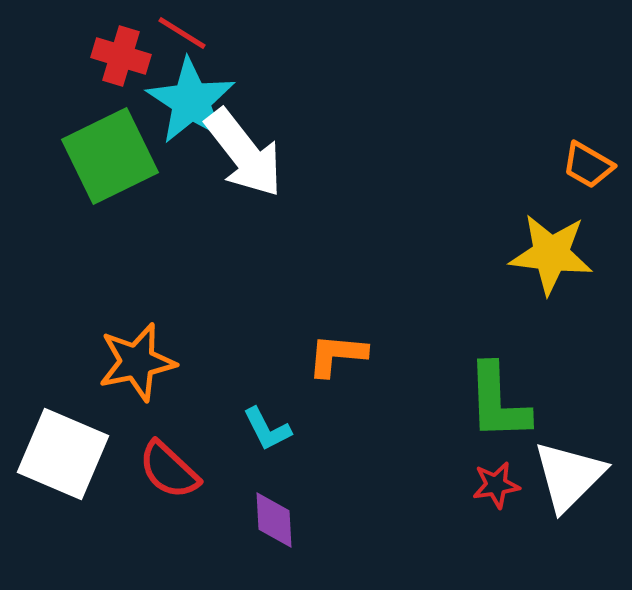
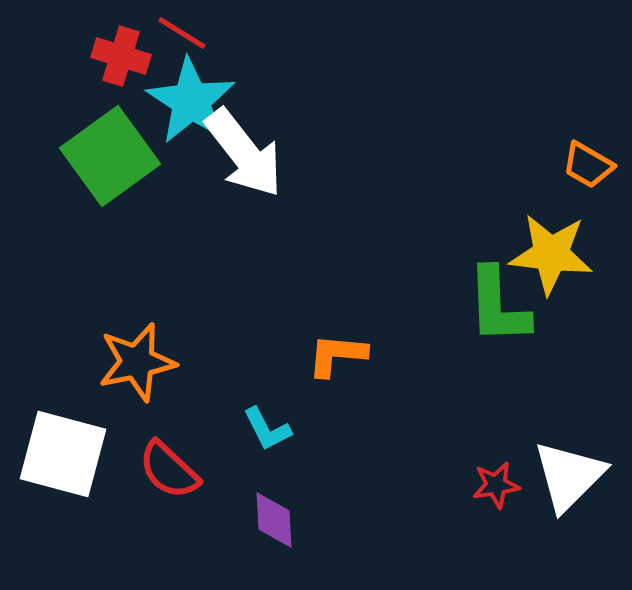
green square: rotated 10 degrees counterclockwise
green L-shape: moved 96 px up
white square: rotated 8 degrees counterclockwise
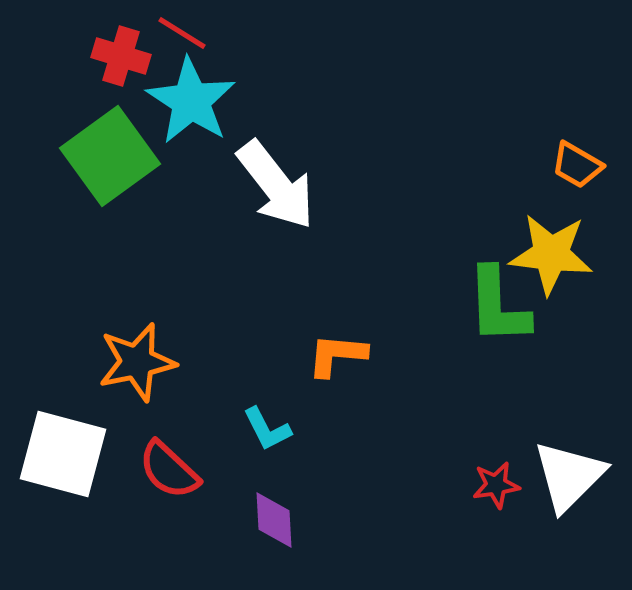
white arrow: moved 32 px right, 32 px down
orange trapezoid: moved 11 px left
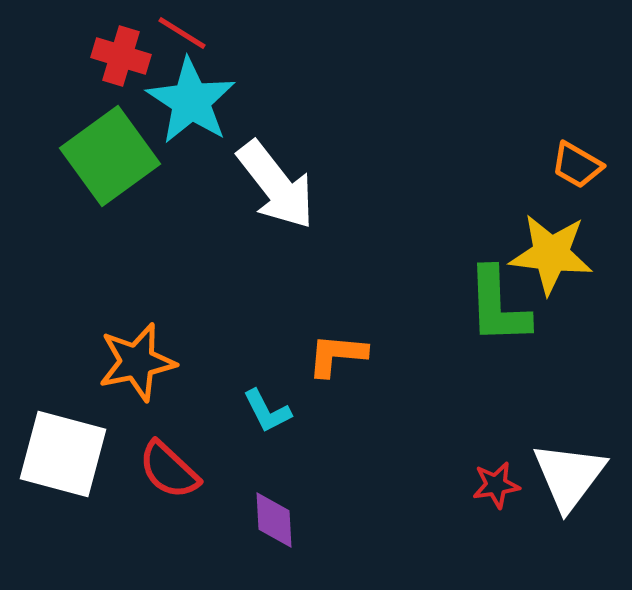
cyan L-shape: moved 18 px up
white triangle: rotated 8 degrees counterclockwise
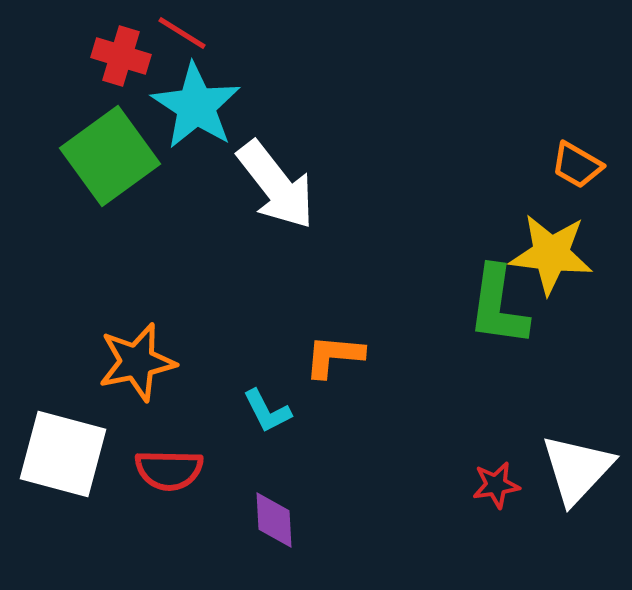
cyan star: moved 5 px right, 5 px down
green L-shape: rotated 10 degrees clockwise
orange L-shape: moved 3 px left, 1 px down
red semicircle: rotated 42 degrees counterclockwise
white triangle: moved 8 px right, 7 px up; rotated 6 degrees clockwise
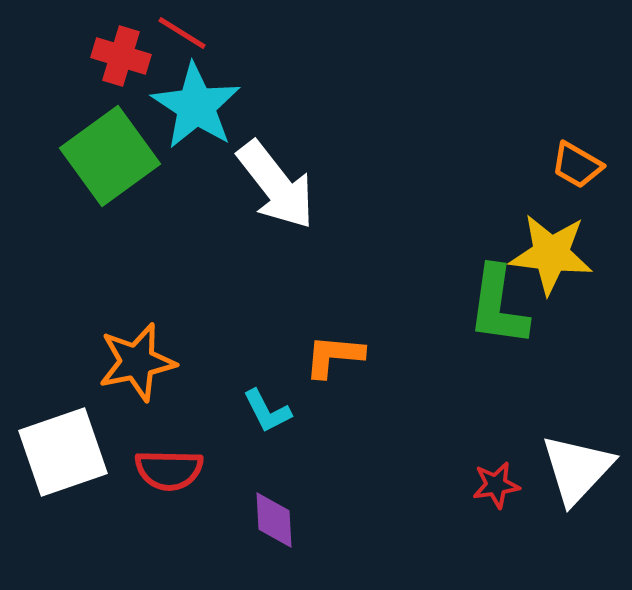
white square: moved 2 px up; rotated 34 degrees counterclockwise
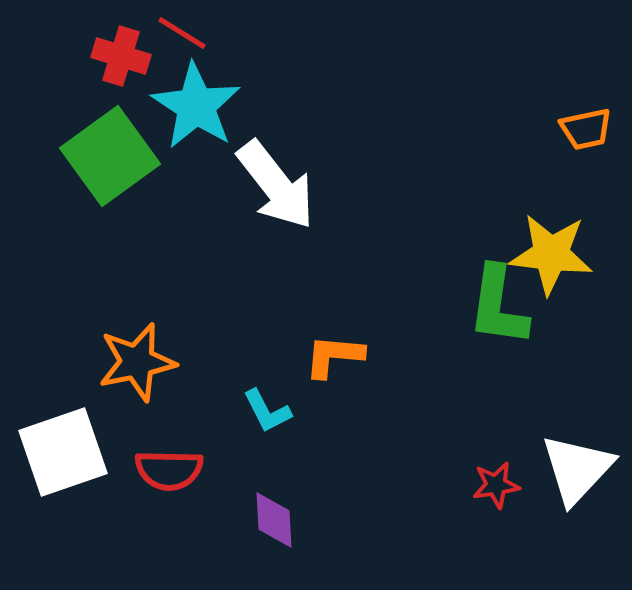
orange trapezoid: moved 9 px right, 36 px up; rotated 42 degrees counterclockwise
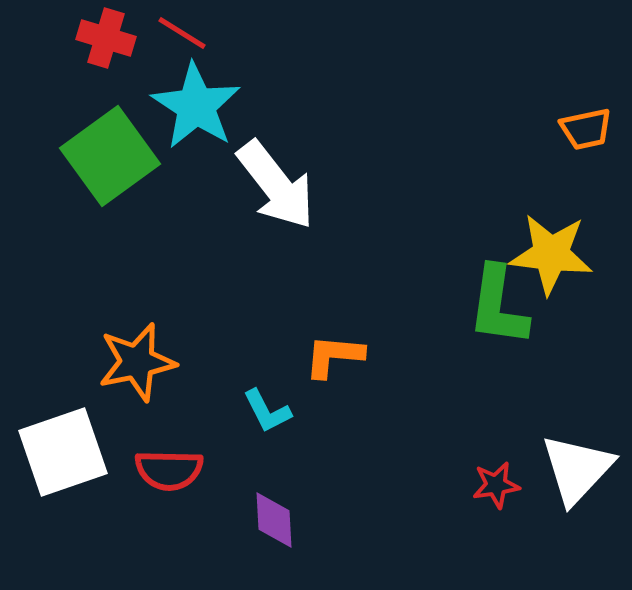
red cross: moved 15 px left, 18 px up
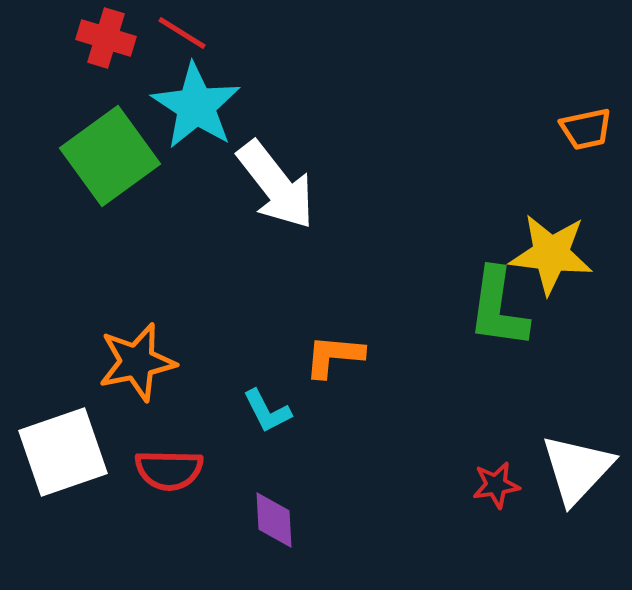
green L-shape: moved 2 px down
